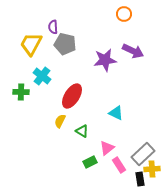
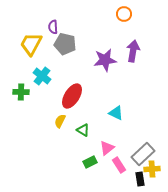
purple arrow: rotated 105 degrees counterclockwise
green triangle: moved 1 px right, 1 px up
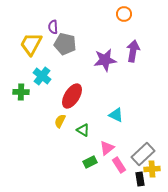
cyan triangle: moved 2 px down
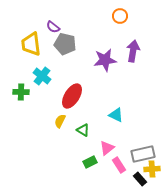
orange circle: moved 4 px left, 2 px down
purple semicircle: rotated 48 degrees counterclockwise
yellow trapezoid: rotated 35 degrees counterclockwise
gray rectangle: rotated 30 degrees clockwise
black rectangle: rotated 32 degrees counterclockwise
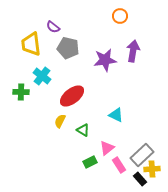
gray pentagon: moved 3 px right, 4 px down
red ellipse: rotated 20 degrees clockwise
gray rectangle: moved 1 px left, 1 px down; rotated 30 degrees counterclockwise
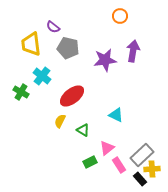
green cross: rotated 28 degrees clockwise
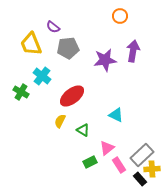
yellow trapezoid: rotated 15 degrees counterclockwise
gray pentagon: rotated 20 degrees counterclockwise
